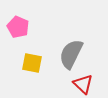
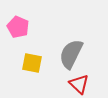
red triangle: moved 4 px left
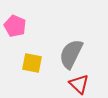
pink pentagon: moved 3 px left, 1 px up
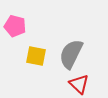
pink pentagon: rotated 10 degrees counterclockwise
yellow square: moved 4 px right, 7 px up
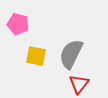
pink pentagon: moved 3 px right, 2 px up
red triangle: rotated 25 degrees clockwise
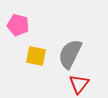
pink pentagon: moved 1 px down
gray semicircle: moved 1 px left
